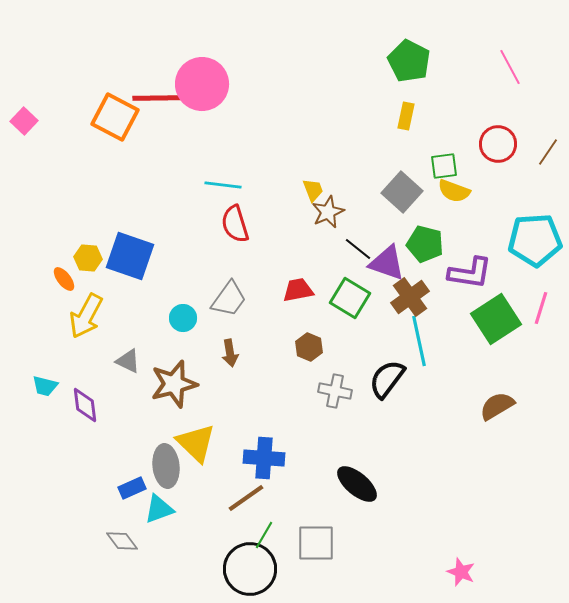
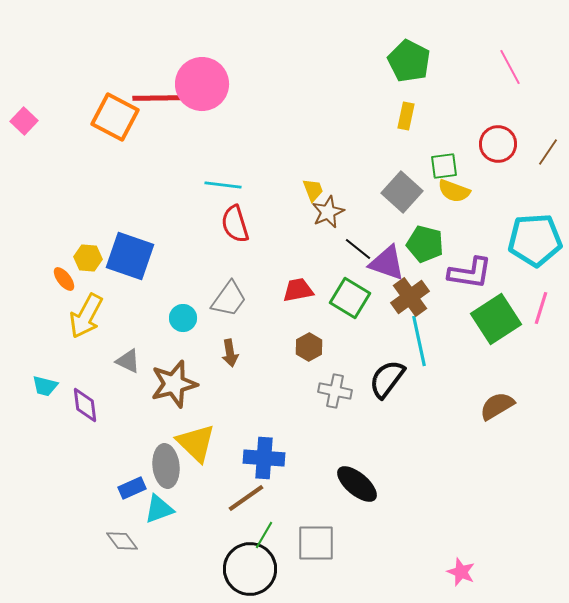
brown hexagon at (309, 347): rotated 8 degrees clockwise
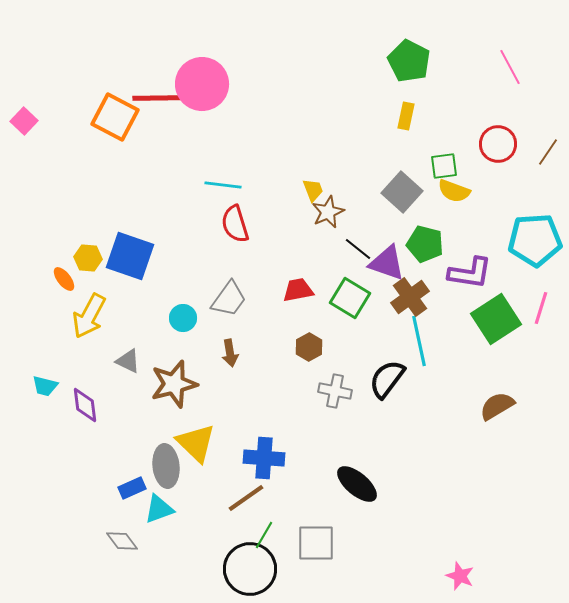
yellow arrow at (86, 316): moved 3 px right
pink star at (461, 572): moved 1 px left, 4 px down
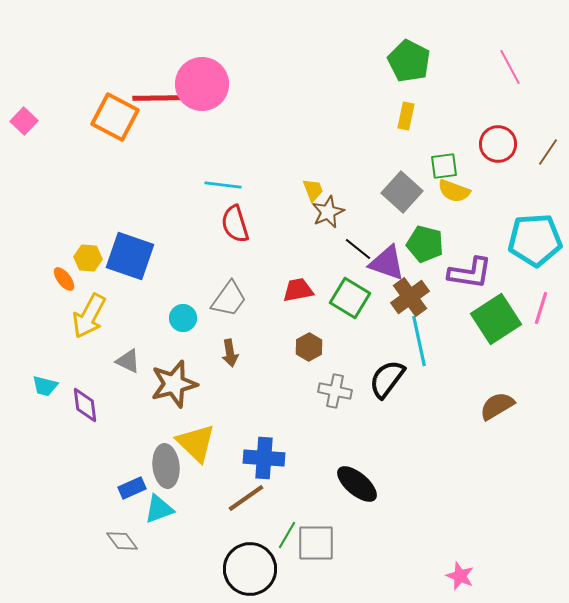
green line at (264, 535): moved 23 px right
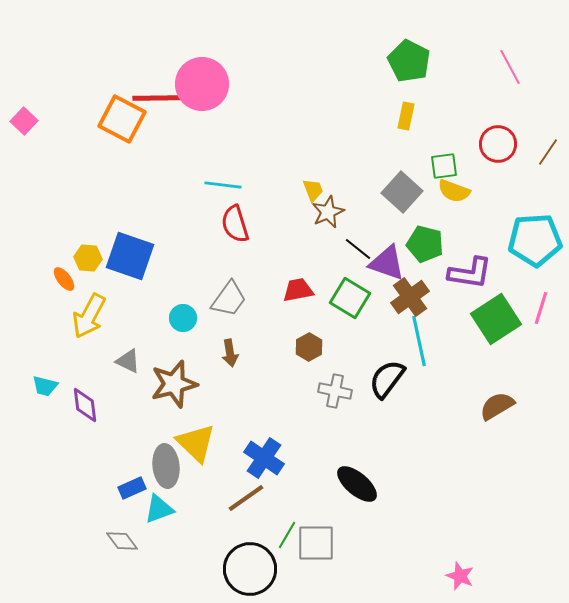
orange square at (115, 117): moved 7 px right, 2 px down
blue cross at (264, 458): rotated 30 degrees clockwise
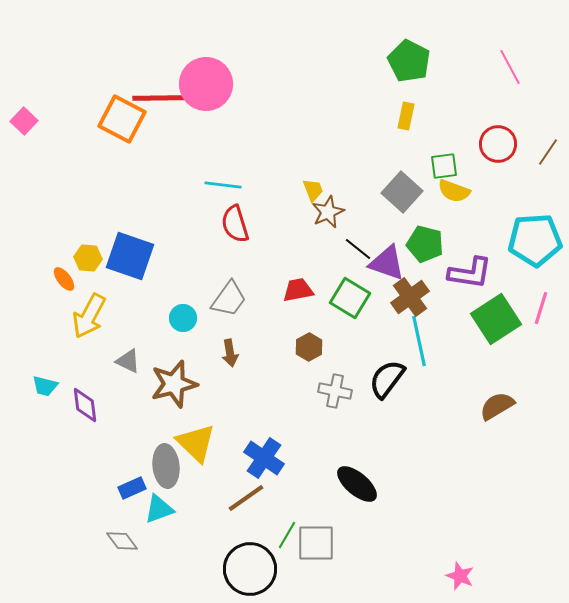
pink circle at (202, 84): moved 4 px right
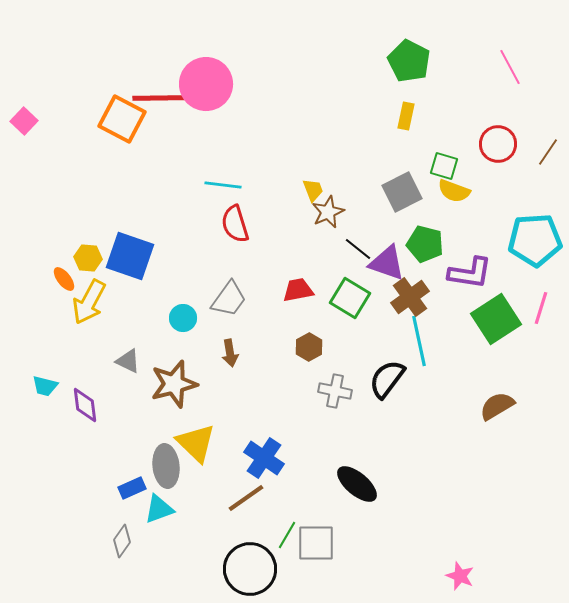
green square at (444, 166): rotated 24 degrees clockwise
gray square at (402, 192): rotated 21 degrees clockwise
yellow arrow at (89, 316): moved 14 px up
gray diamond at (122, 541): rotated 72 degrees clockwise
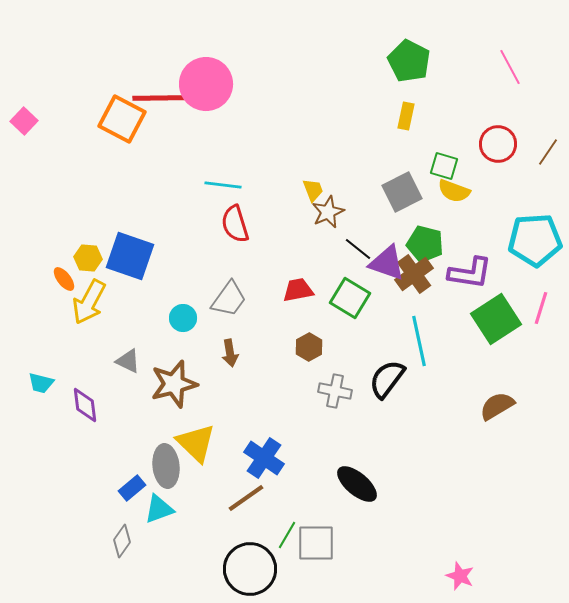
brown cross at (410, 297): moved 4 px right, 23 px up
cyan trapezoid at (45, 386): moved 4 px left, 3 px up
blue rectangle at (132, 488): rotated 16 degrees counterclockwise
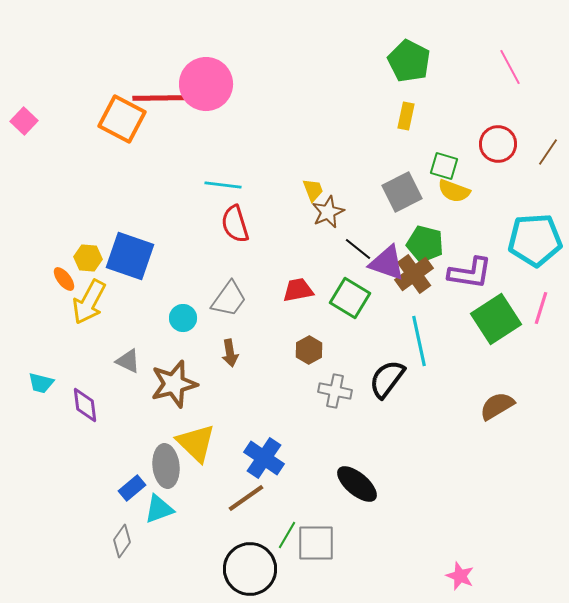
brown hexagon at (309, 347): moved 3 px down
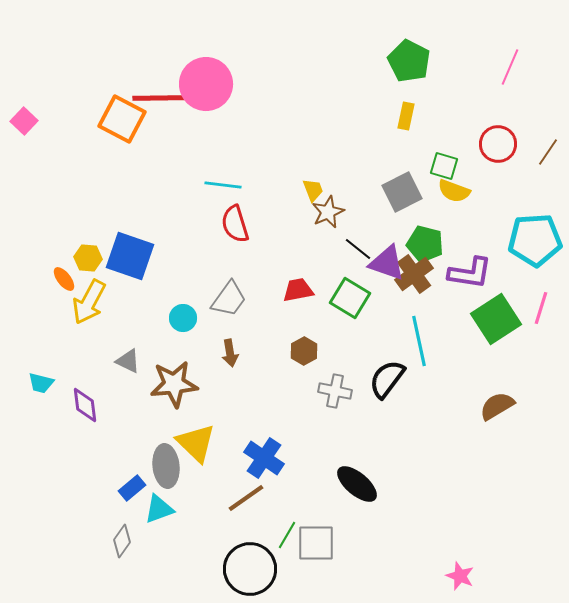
pink line at (510, 67): rotated 51 degrees clockwise
brown hexagon at (309, 350): moved 5 px left, 1 px down
brown star at (174, 384): rotated 9 degrees clockwise
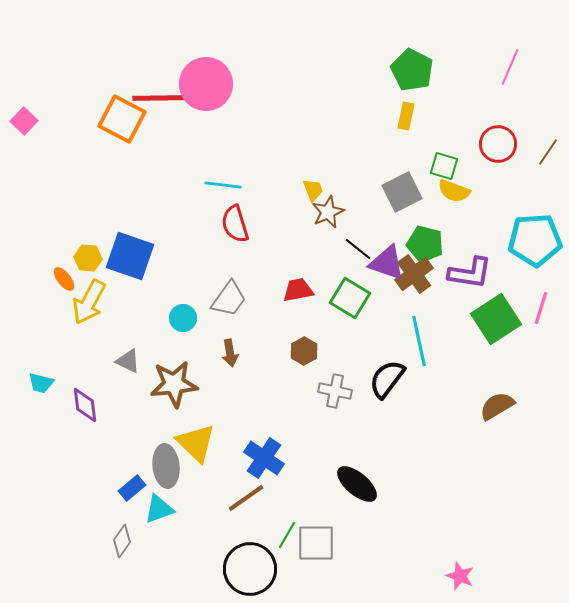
green pentagon at (409, 61): moved 3 px right, 9 px down
